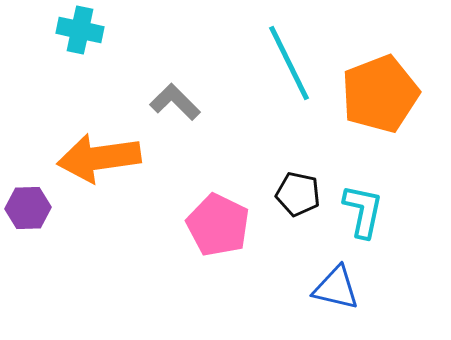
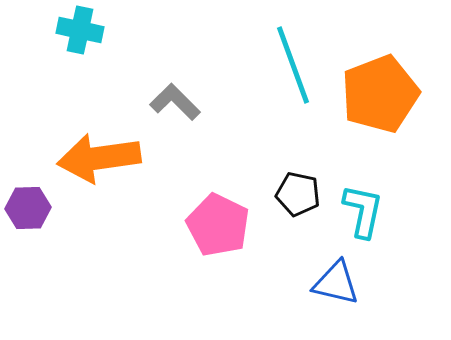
cyan line: moved 4 px right, 2 px down; rotated 6 degrees clockwise
blue triangle: moved 5 px up
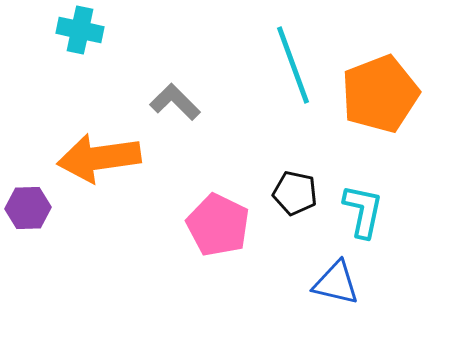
black pentagon: moved 3 px left, 1 px up
